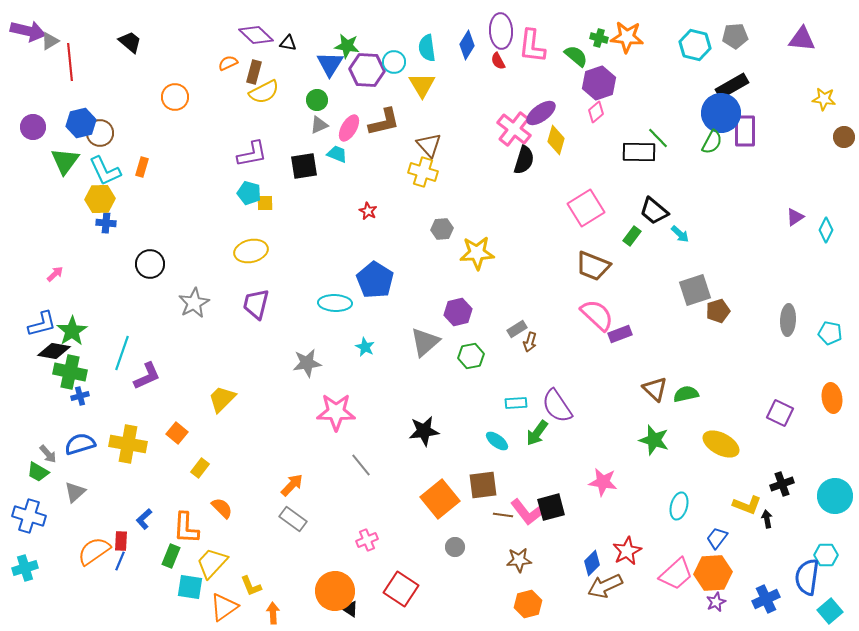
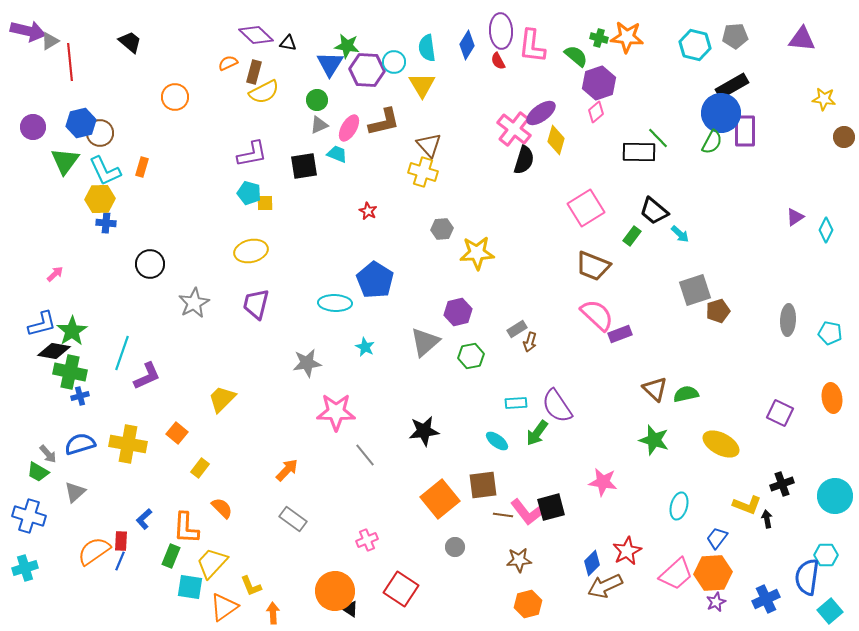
gray line at (361, 465): moved 4 px right, 10 px up
orange arrow at (292, 485): moved 5 px left, 15 px up
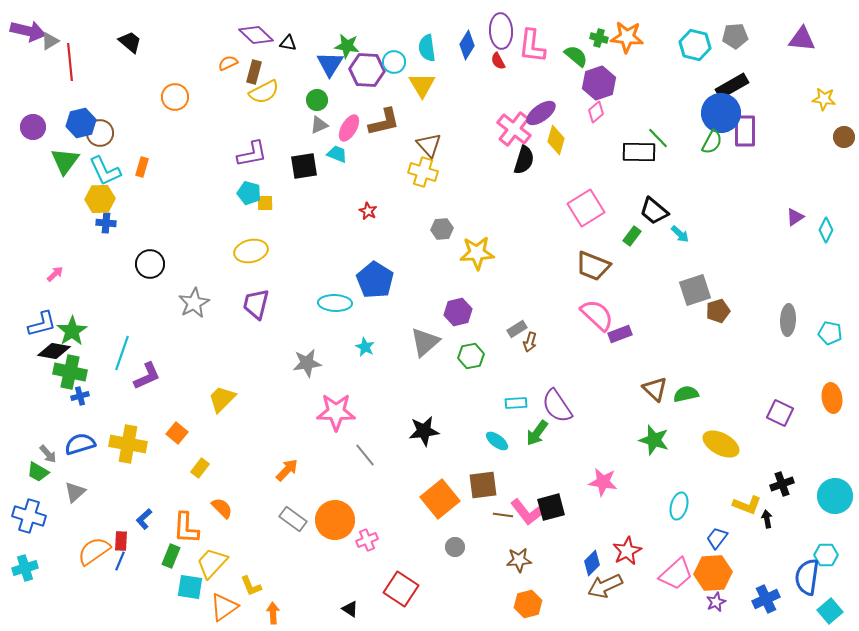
orange circle at (335, 591): moved 71 px up
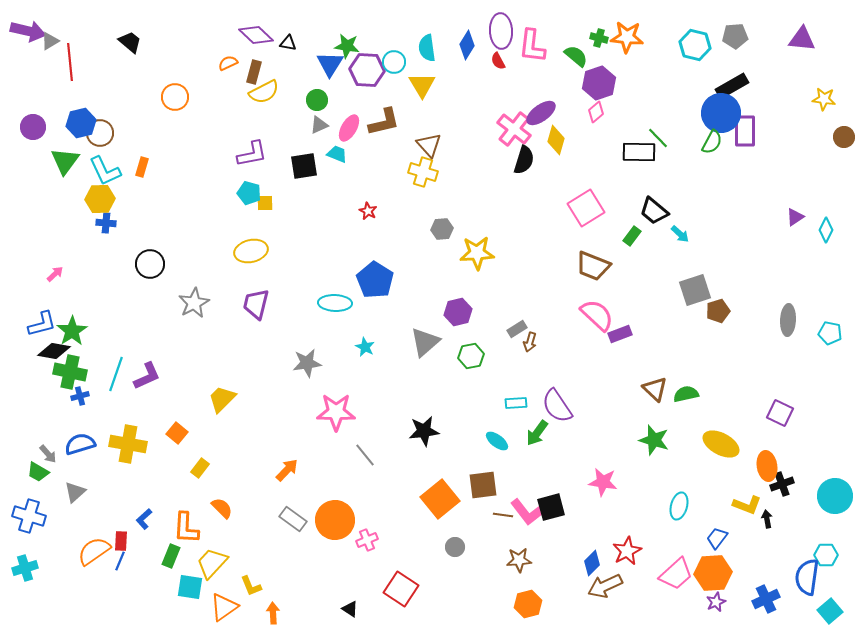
cyan line at (122, 353): moved 6 px left, 21 px down
orange ellipse at (832, 398): moved 65 px left, 68 px down
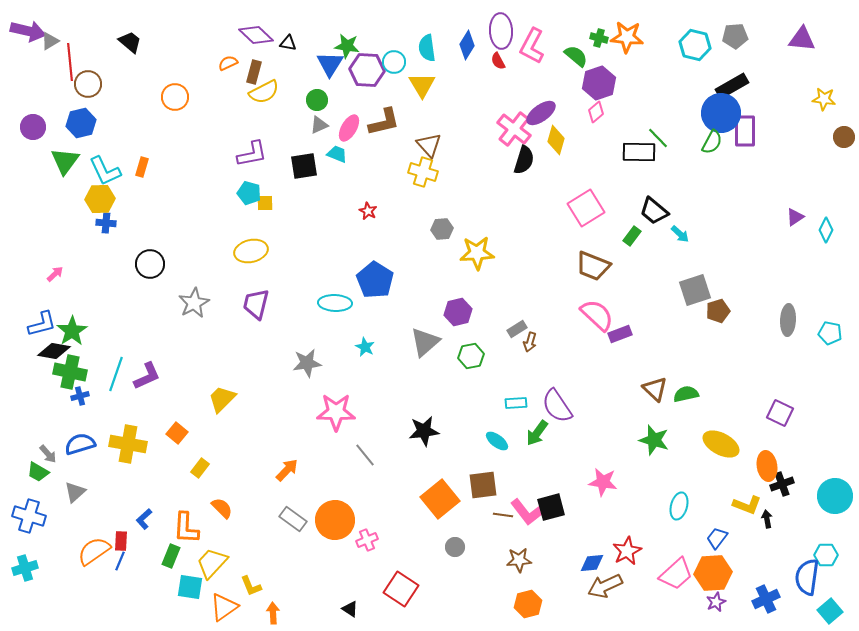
pink L-shape at (532, 46): rotated 21 degrees clockwise
brown circle at (100, 133): moved 12 px left, 49 px up
blue diamond at (592, 563): rotated 40 degrees clockwise
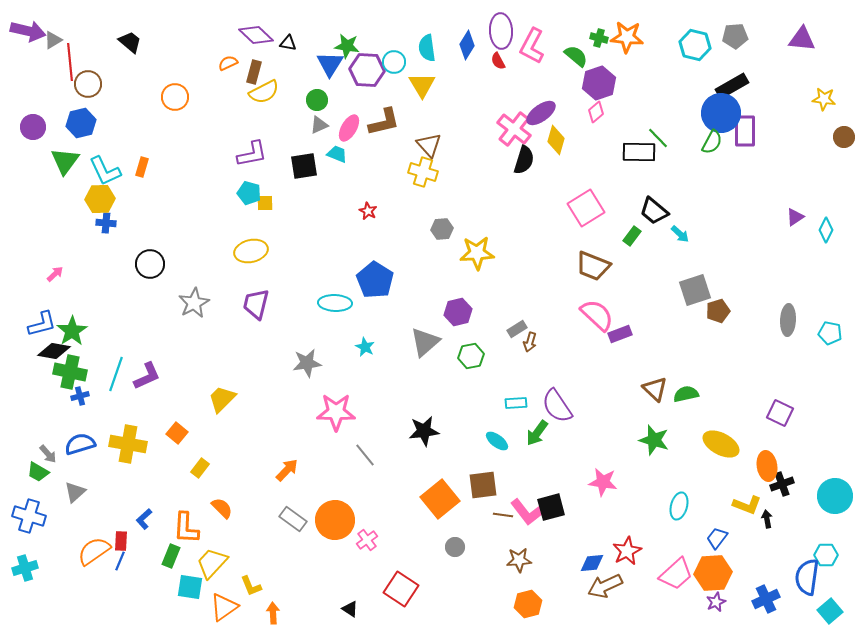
gray triangle at (50, 41): moved 3 px right, 1 px up
pink cross at (367, 540): rotated 15 degrees counterclockwise
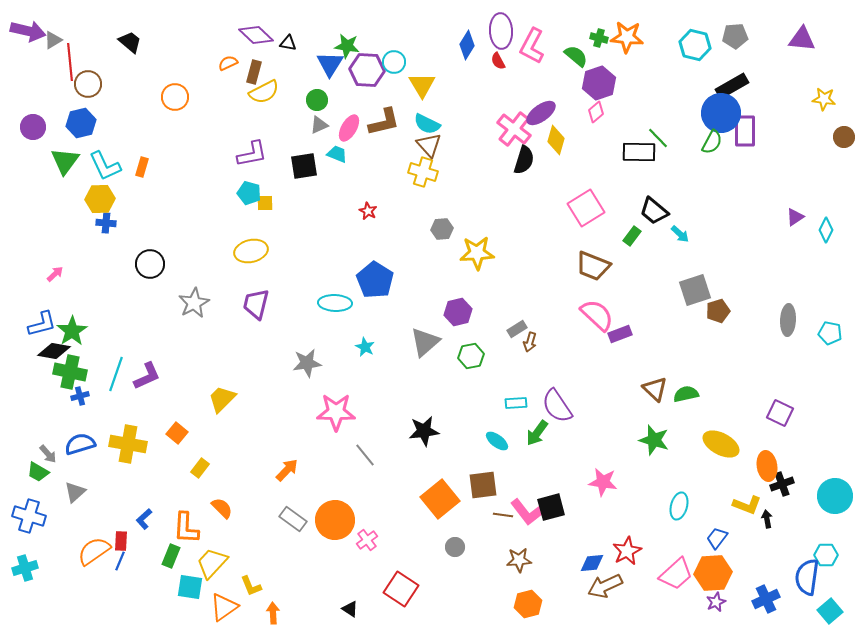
cyan semicircle at (427, 48): moved 76 px down; rotated 56 degrees counterclockwise
cyan L-shape at (105, 171): moved 5 px up
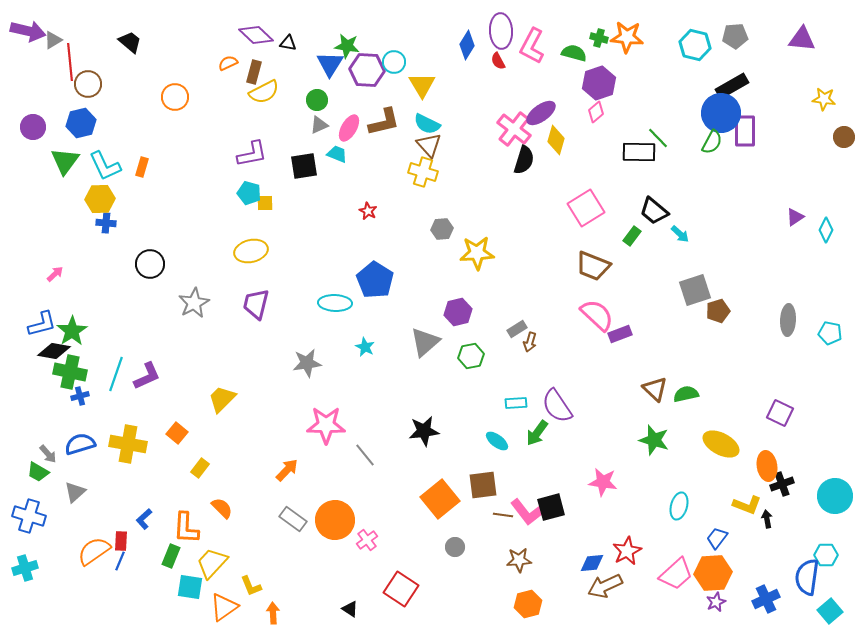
green semicircle at (576, 56): moved 2 px left, 3 px up; rotated 25 degrees counterclockwise
pink star at (336, 412): moved 10 px left, 13 px down
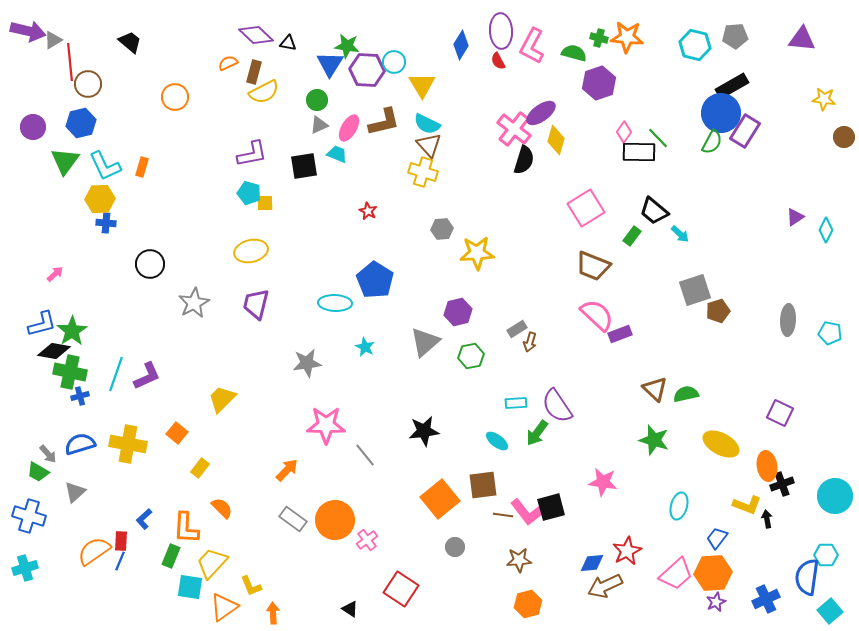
blue diamond at (467, 45): moved 6 px left
pink diamond at (596, 112): moved 28 px right, 20 px down; rotated 15 degrees counterclockwise
purple rectangle at (745, 131): rotated 32 degrees clockwise
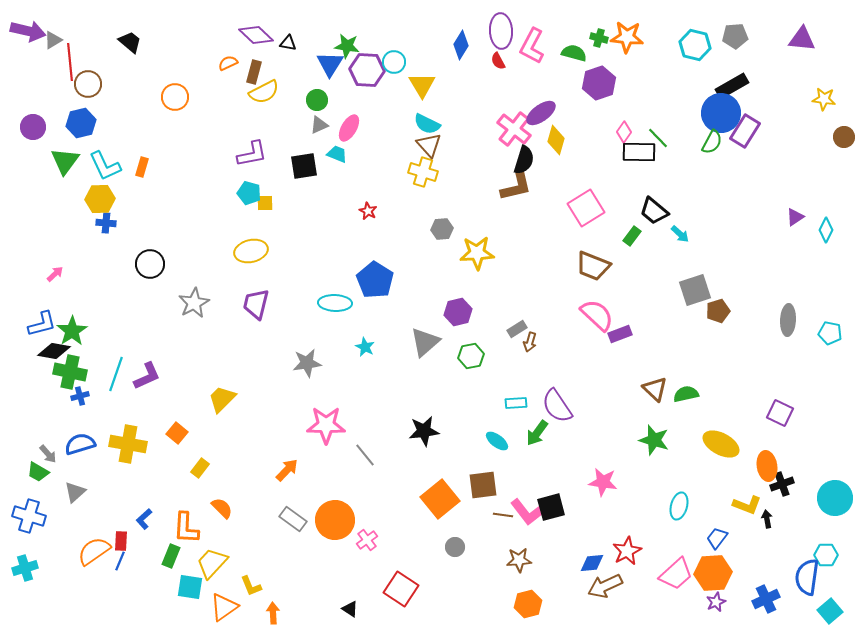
brown L-shape at (384, 122): moved 132 px right, 65 px down
cyan circle at (835, 496): moved 2 px down
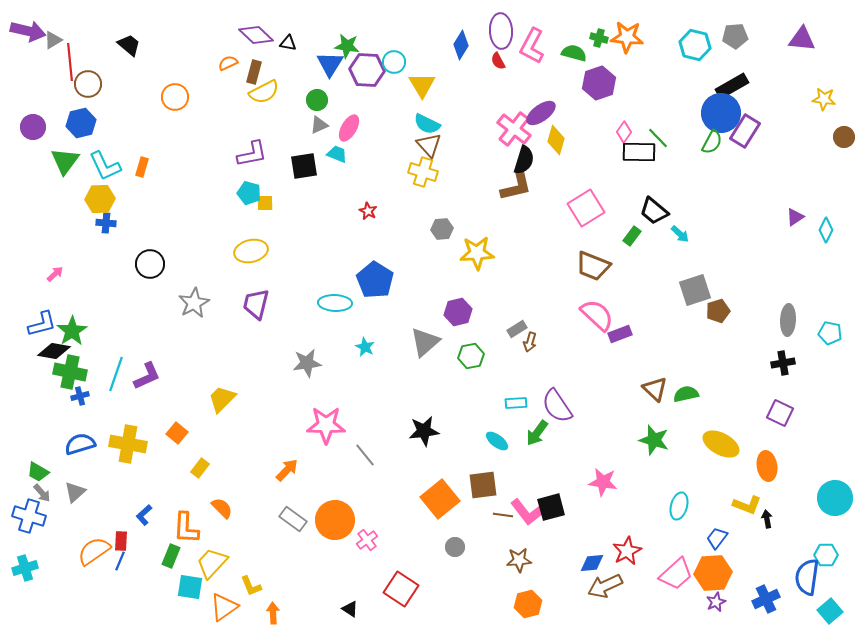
black trapezoid at (130, 42): moved 1 px left, 3 px down
gray arrow at (48, 454): moved 6 px left, 39 px down
black cross at (782, 484): moved 1 px right, 121 px up; rotated 10 degrees clockwise
blue L-shape at (144, 519): moved 4 px up
